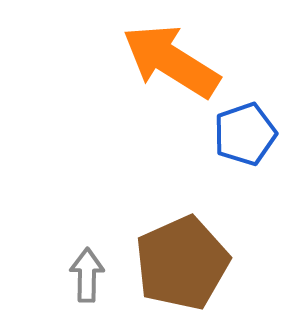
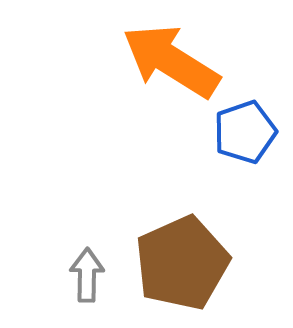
blue pentagon: moved 2 px up
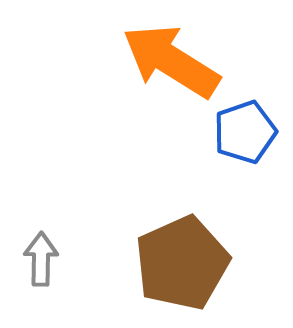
gray arrow: moved 46 px left, 16 px up
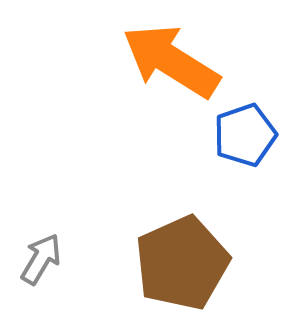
blue pentagon: moved 3 px down
gray arrow: rotated 30 degrees clockwise
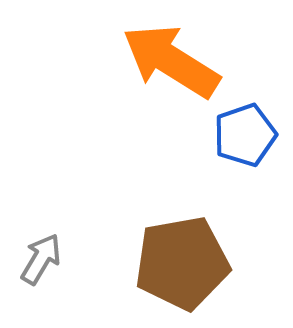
brown pentagon: rotated 14 degrees clockwise
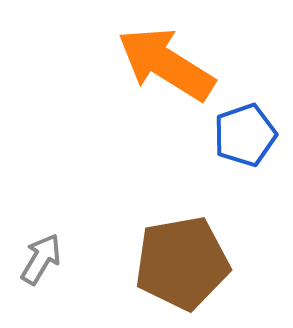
orange arrow: moved 5 px left, 3 px down
